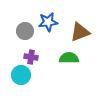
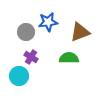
gray circle: moved 1 px right, 1 px down
purple cross: rotated 24 degrees clockwise
cyan circle: moved 2 px left, 1 px down
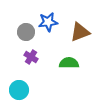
green semicircle: moved 5 px down
cyan circle: moved 14 px down
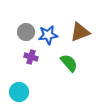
blue star: moved 13 px down
purple cross: rotated 16 degrees counterclockwise
green semicircle: rotated 48 degrees clockwise
cyan circle: moved 2 px down
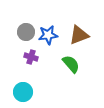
brown triangle: moved 1 px left, 3 px down
green semicircle: moved 2 px right, 1 px down
cyan circle: moved 4 px right
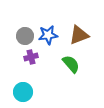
gray circle: moved 1 px left, 4 px down
purple cross: rotated 32 degrees counterclockwise
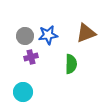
brown triangle: moved 7 px right, 2 px up
green semicircle: rotated 42 degrees clockwise
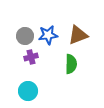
brown triangle: moved 8 px left, 2 px down
cyan circle: moved 5 px right, 1 px up
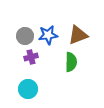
green semicircle: moved 2 px up
cyan circle: moved 2 px up
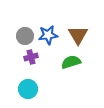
brown triangle: rotated 40 degrees counterclockwise
green semicircle: rotated 108 degrees counterclockwise
